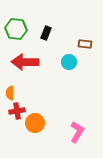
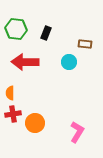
red cross: moved 4 px left, 3 px down
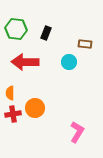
orange circle: moved 15 px up
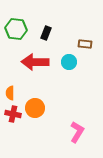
red arrow: moved 10 px right
red cross: rotated 21 degrees clockwise
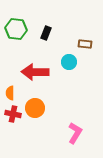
red arrow: moved 10 px down
pink L-shape: moved 2 px left, 1 px down
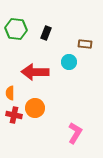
red cross: moved 1 px right, 1 px down
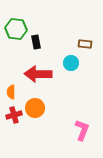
black rectangle: moved 10 px left, 9 px down; rotated 32 degrees counterclockwise
cyan circle: moved 2 px right, 1 px down
red arrow: moved 3 px right, 2 px down
orange semicircle: moved 1 px right, 1 px up
red cross: rotated 28 degrees counterclockwise
pink L-shape: moved 7 px right, 3 px up; rotated 10 degrees counterclockwise
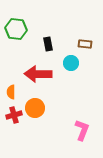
black rectangle: moved 12 px right, 2 px down
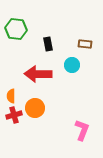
cyan circle: moved 1 px right, 2 px down
orange semicircle: moved 4 px down
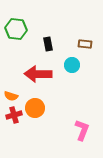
orange semicircle: rotated 72 degrees counterclockwise
